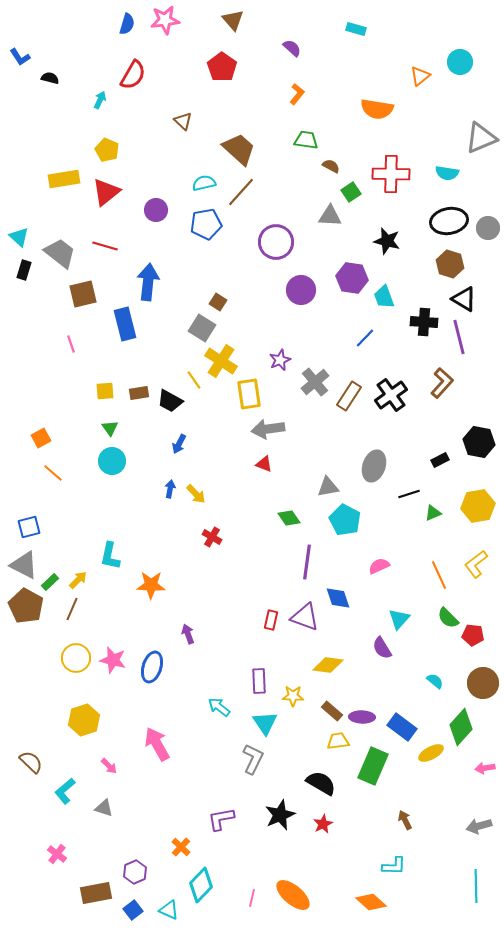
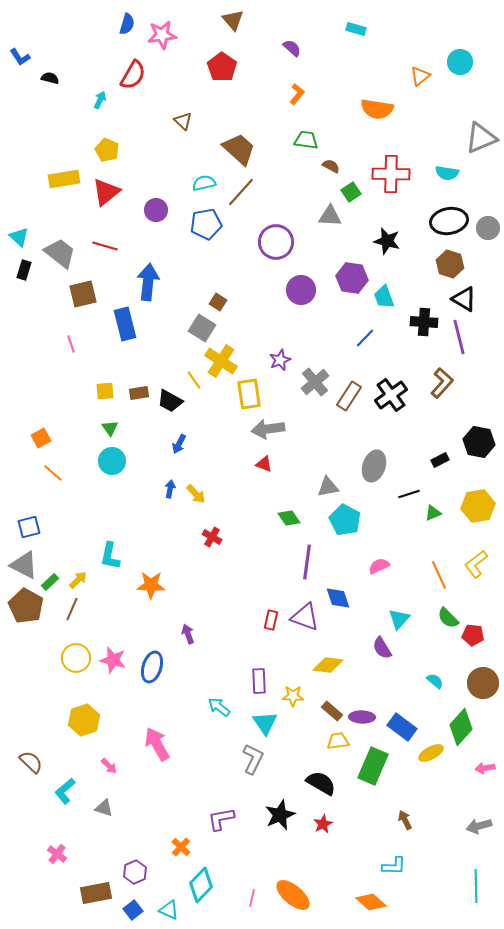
pink star at (165, 20): moved 3 px left, 15 px down
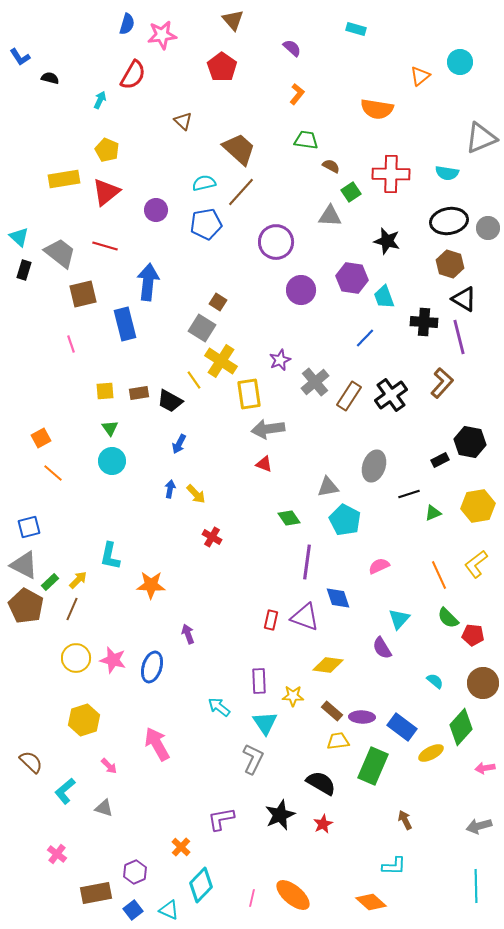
black hexagon at (479, 442): moved 9 px left
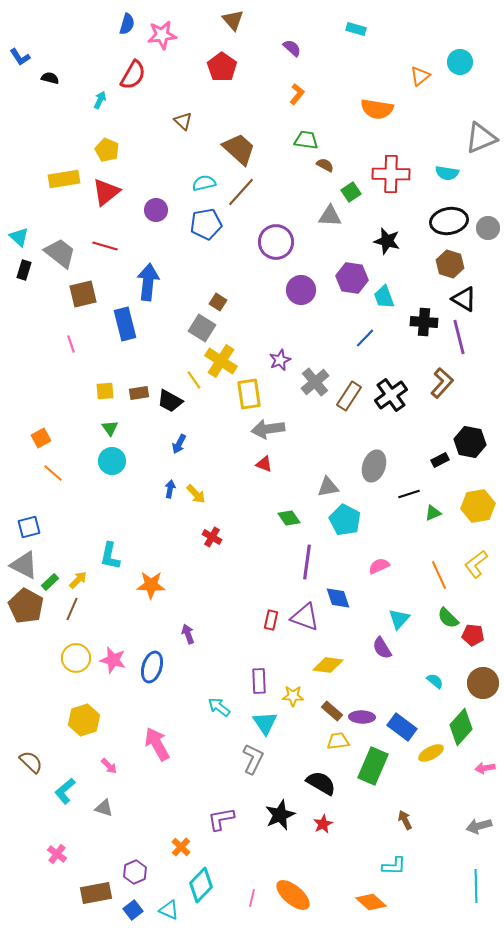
brown semicircle at (331, 166): moved 6 px left, 1 px up
